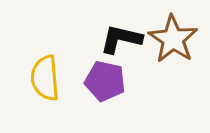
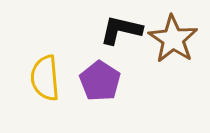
black L-shape: moved 9 px up
purple pentagon: moved 5 px left; rotated 21 degrees clockwise
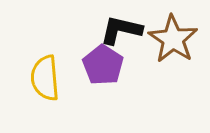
purple pentagon: moved 3 px right, 16 px up
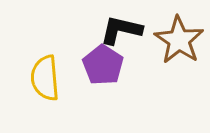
brown star: moved 6 px right, 1 px down
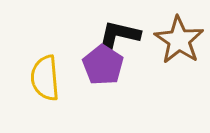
black L-shape: moved 2 px left, 5 px down
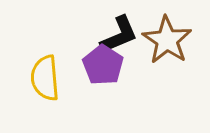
black L-shape: rotated 144 degrees clockwise
brown star: moved 12 px left
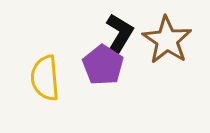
black L-shape: rotated 36 degrees counterclockwise
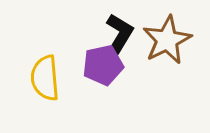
brown star: rotated 12 degrees clockwise
purple pentagon: rotated 27 degrees clockwise
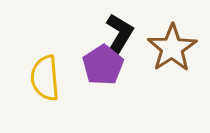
brown star: moved 5 px right, 8 px down; rotated 6 degrees counterclockwise
purple pentagon: rotated 21 degrees counterclockwise
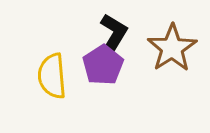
black L-shape: moved 6 px left
yellow semicircle: moved 7 px right, 2 px up
